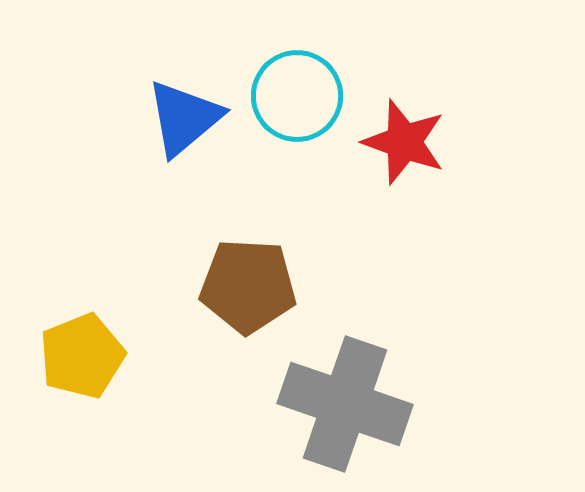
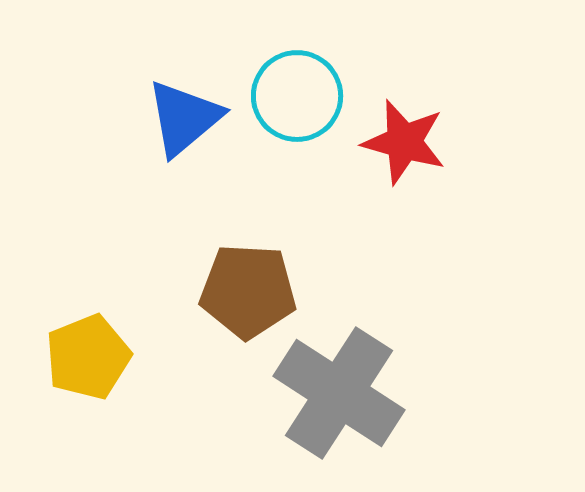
red star: rotated 4 degrees counterclockwise
brown pentagon: moved 5 px down
yellow pentagon: moved 6 px right, 1 px down
gray cross: moved 6 px left, 11 px up; rotated 14 degrees clockwise
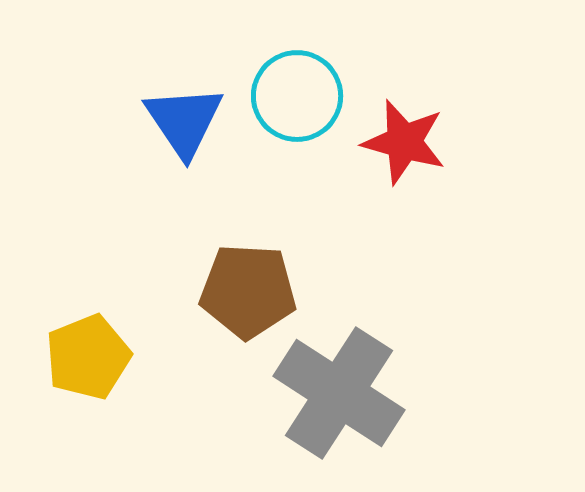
blue triangle: moved 3 px down; rotated 24 degrees counterclockwise
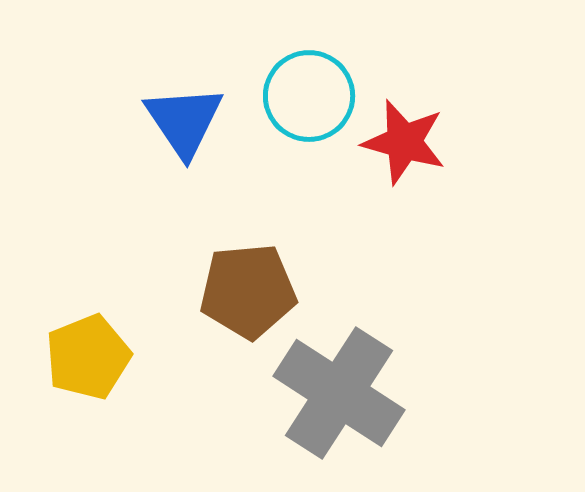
cyan circle: moved 12 px right
brown pentagon: rotated 8 degrees counterclockwise
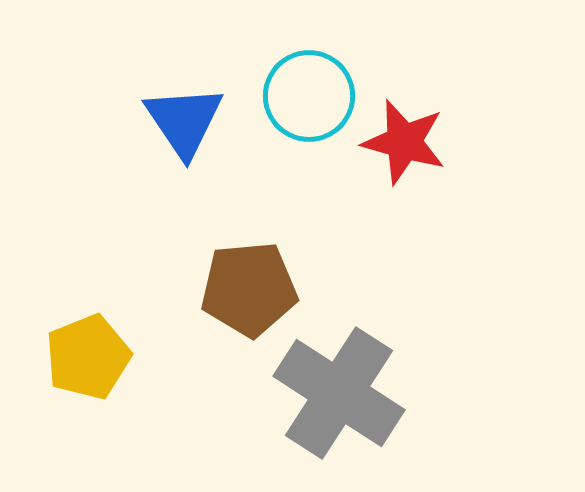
brown pentagon: moved 1 px right, 2 px up
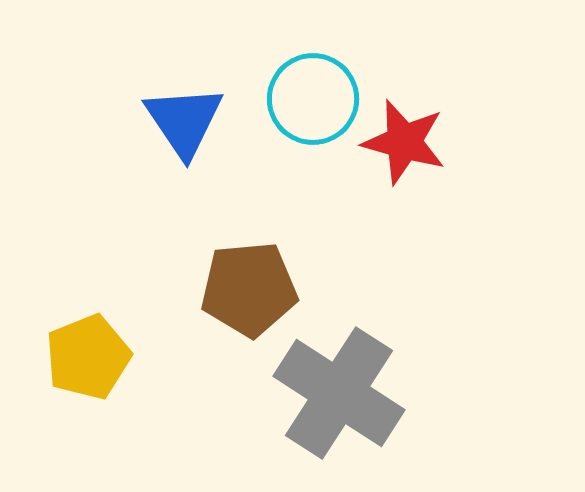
cyan circle: moved 4 px right, 3 px down
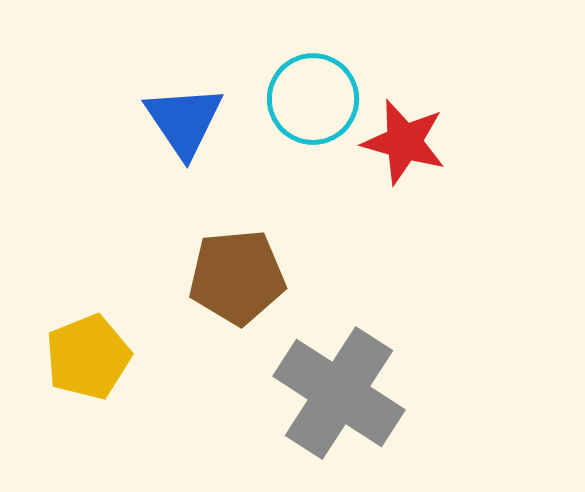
brown pentagon: moved 12 px left, 12 px up
